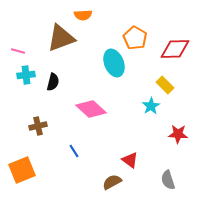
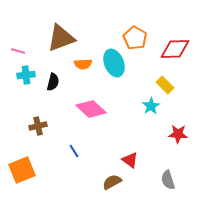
orange semicircle: moved 49 px down
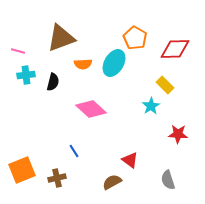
cyan ellipse: rotated 52 degrees clockwise
brown cross: moved 19 px right, 52 px down
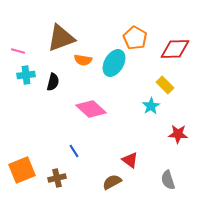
orange semicircle: moved 4 px up; rotated 12 degrees clockwise
